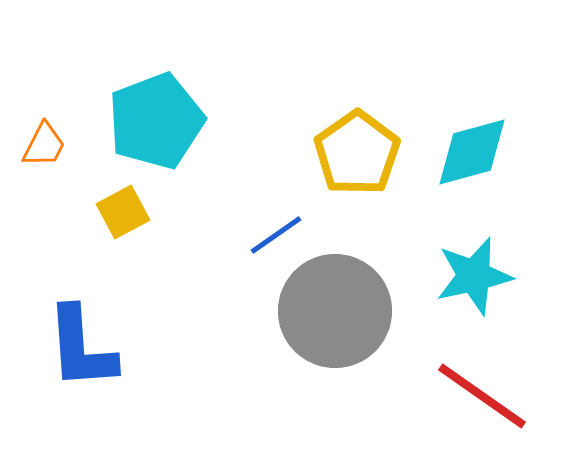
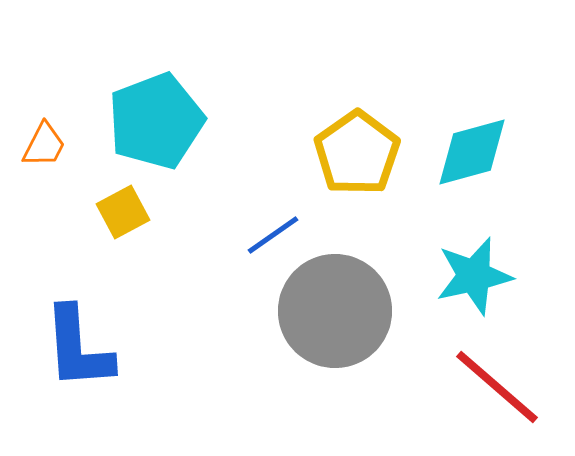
blue line: moved 3 px left
blue L-shape: moved 3 px left
red line: moved 15 px right, 9 px up; rotated 6 degrees clockwise
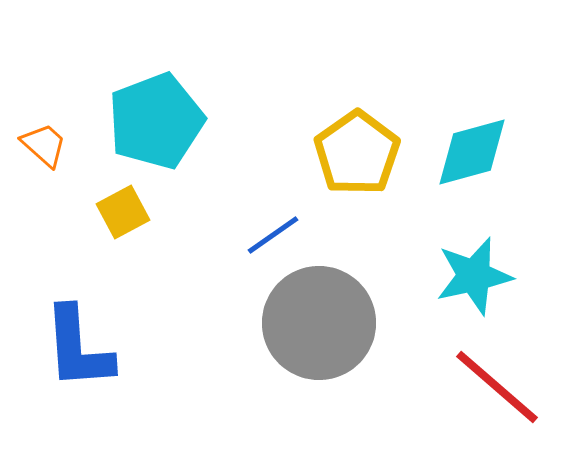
orange trapezoid: rotated 75 degrees counterclockwise
gray circle: moved 16 px left, 12 px down
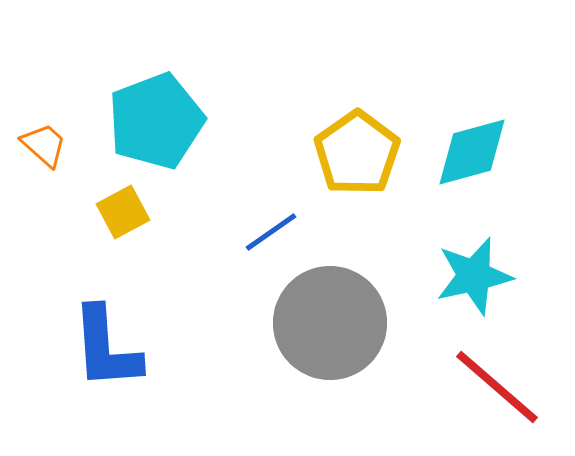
blue line: moved 2 px left, 3 px up
gray circle: moved 11 px right
blue L-shape: moved 28 px right
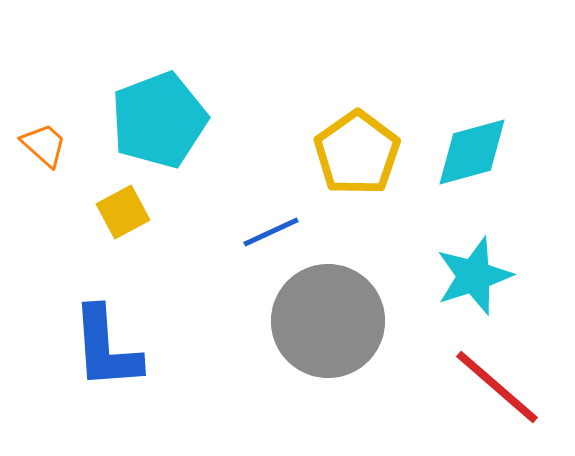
cyan pentagon: moved 3 px right, 1 px up
blue line: rotated 10 degrees clockwise
cyan star: rotated 6 degrees counterclockwise
gray circle: moved 2 px left, 2 px up
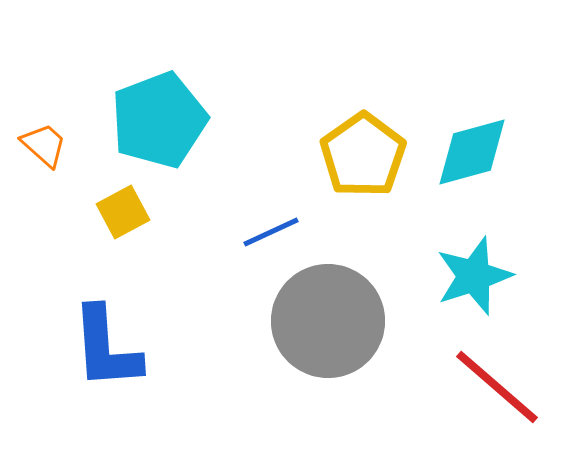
yellow pentagon: moved 6 px right, 2 px down
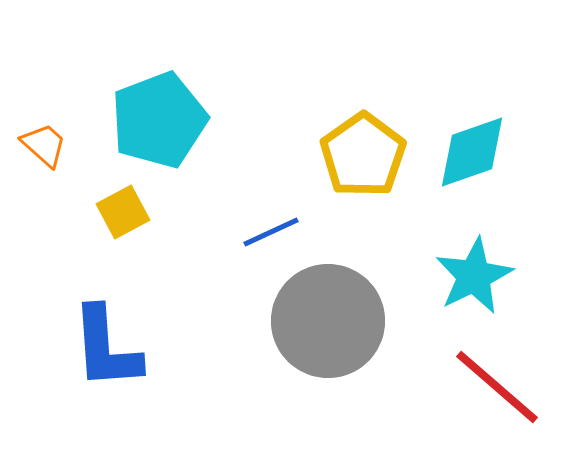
cyan diamond: rotated 4 degrees counterclockwise
cyan star: rotated 8 degrees counterclockwise
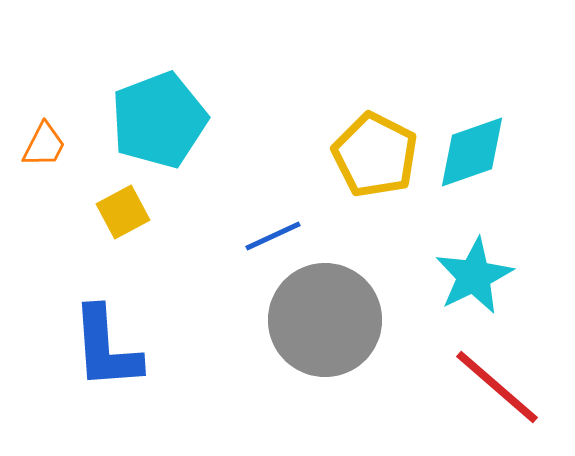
orange trapezoid: rotated 75 degrees clockwise
yellow pentagon: moved 12 px right; rotated 10 degrees counterclockwise
blue line: moved 2 px right, 4 px down
gray circle: moved 3 px left, 1 px up
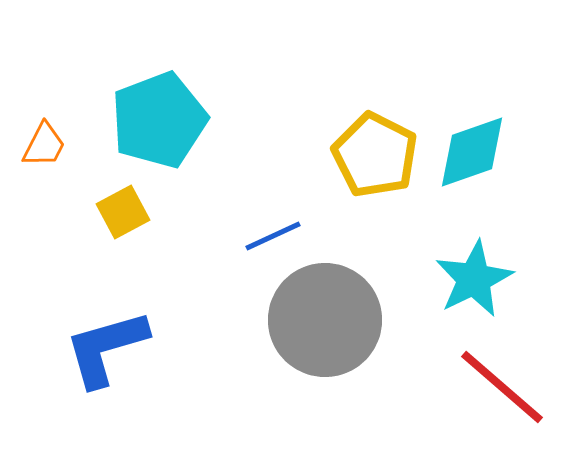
cyan star: moved 3 px down
blue L-shape: rotated 78 degrees clockwise
red line: moved 5 px right
